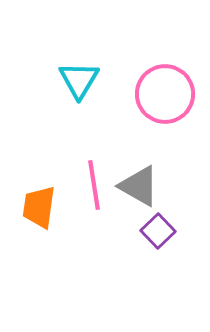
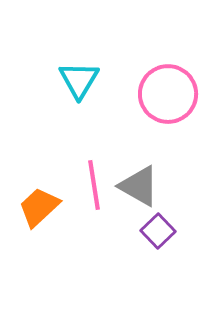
pink circle: moved 3 px right
orange trapezoid: rotated 39 degrees clockwise
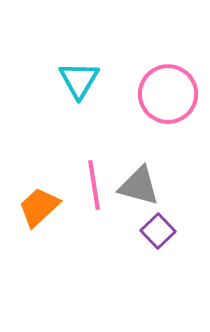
gray triangle: rotated 15 degrees counterclockwise
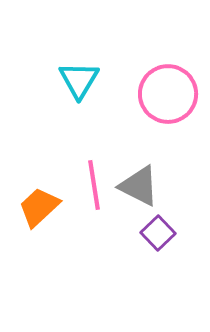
gray triangle: rotated 12 degrees clockwise
purple square: moved 2 px down
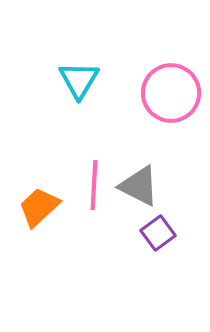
pink circle: moved 3 px right, 1 px up
pink line: rotated 12 degrees clockwise
purple square: rotated 8 degrees clockwise
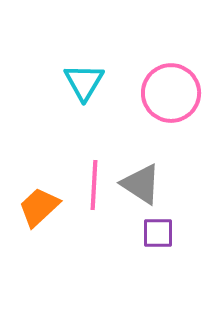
cyan triangle: moved 5 px right, 2 px down
gray triangle: moved 2 px right, 2 px up; rotated 6 degrees clockwise
purple square: rotated 36 degrees clockwise
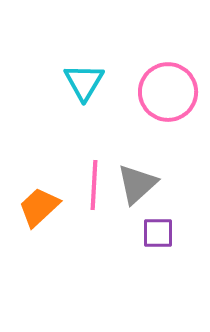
pink circle: moved 3 px left, 1 px up
gray triangle: moved 4 px left; rotated 45 degrees clockwise
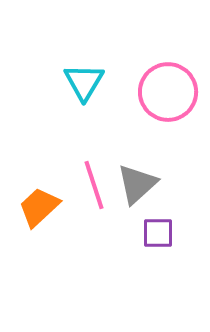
pink line: rotated 21 degrees counterclockwise
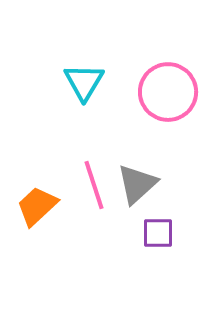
orange trapezoid: moved 2 px left, 1 px up
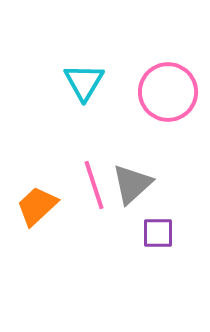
gray triangle: moved 5 px left
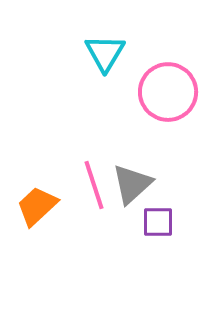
cyan triangle: moved 21 px right, 29 px up
purple square: moved 11 px up
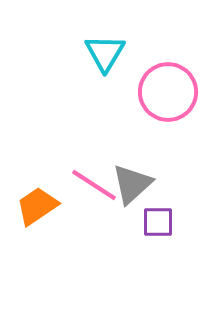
pink line: rotated 39 degrees counterclockwise
orange trapezoid: rotated 9 degrees clockwise
